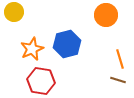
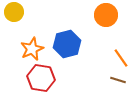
orange line: moved 1 px right, 1 px up; rotated 18 degrees counterclockwise
red hexagon: moved 3 px up
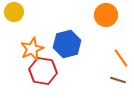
red hexagon: moved 2 px right, 7 px up
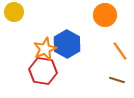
orange circle: moved 1 px left
blue hexagon: rotated 16 degrees counterclockwise
orange star: moved 13 px right
orange line: moved 1 px left, 7 px up
brown line: moved 1 px left
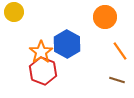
orange circle: moved 2 px down
orange star: moved 4 px left, 3 px down; rotated 10 degrees counterclockwise
red hexagon: rotated 12 degrees clockwise
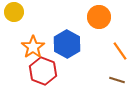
orange circle: moved 6 px left
orange star: moved 8 px left, 5 px up
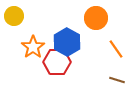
yellow circle: moved 4 px down
orange circle: moved 3 px left, 1 px down
blue hexagon: moved 2 px up
orange line: moved 4 px left, 2 px up
red hexagon: moved 14 px right, 9 px up; rotated 20 degrees counterclockwise
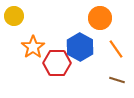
orange circle: moved 4 px right
blue hexagon: moved 13 px right, 5 px down
red hexagon: moved 1 px down
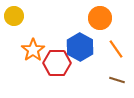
orange star: moved 3 px down
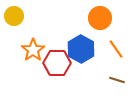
blue hexagon: moved 1 px right, 2 px down
